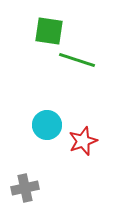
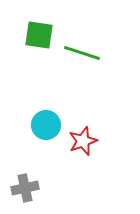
green square: moved 10 px left, 4 px down
green line: moved 5 px right, 7 px up
cyan circle: moved 1 px left
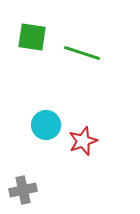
green square: moved 7 px left, 2 px down
gray cross: moved 2 px left, 2 px down
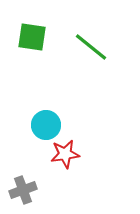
green line: moved 9 px right, 6 px up; rotated 21 degrees clockwise
red star: moved 18 px left, 13 px down; rotated 12 degrees clockwise
gray cross: rotated 8 degrees counterclockwise
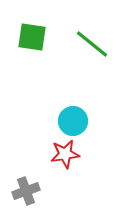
green line: moved 1 px right, 3 px up
cyan circle: moved 27 px right, 4 px up
gray cross: moved 3 px right, 1 px down
